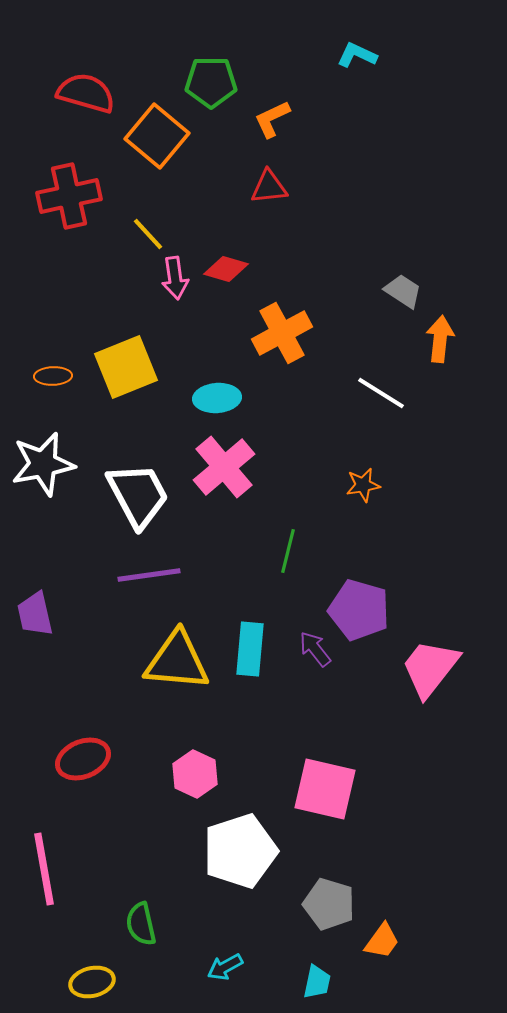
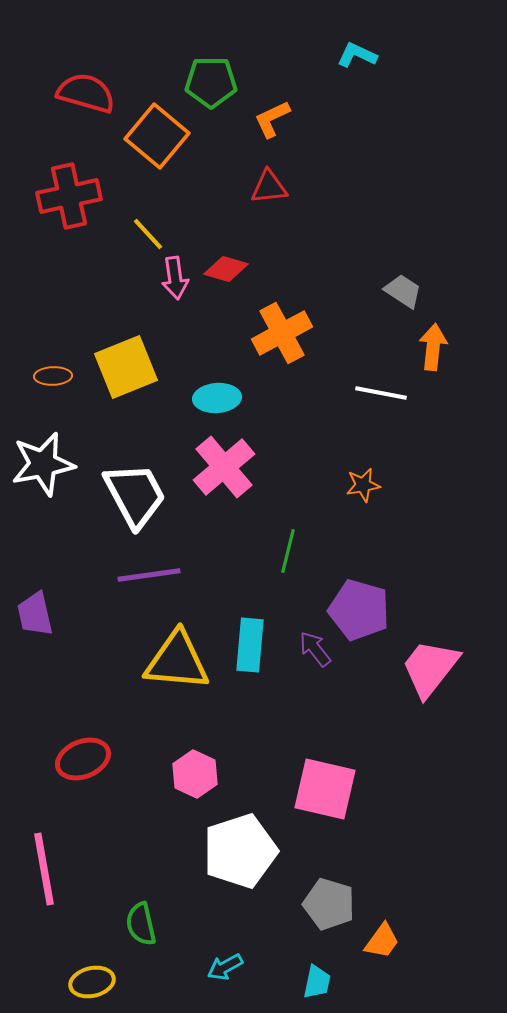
orange arrow: moved 7 px left, 8 px down
white line: rotated 21 degrees counterclockwise
white trapezoid: moved 3 px left
cyan rectangle: moved 4 px up
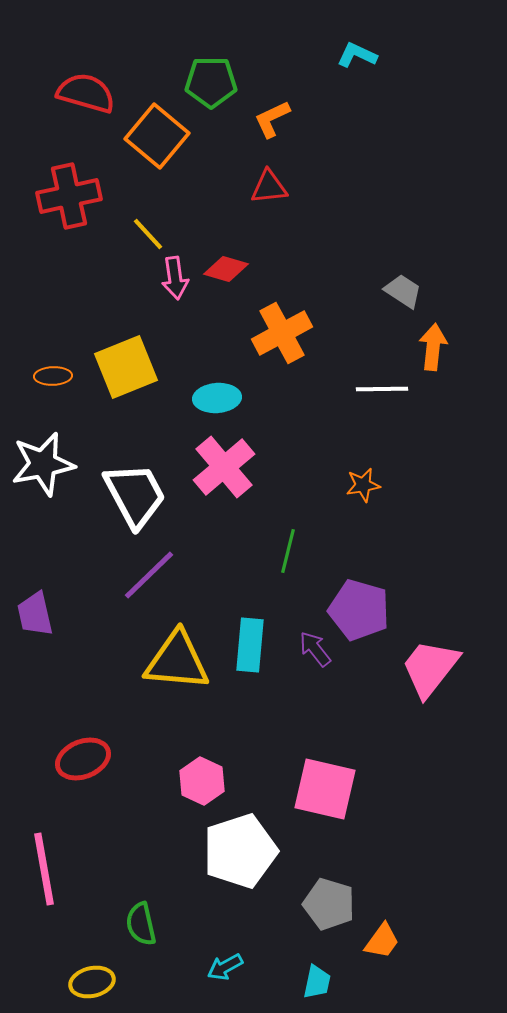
white line: moved 1 px right, 4 px up; rotated 12 degrees counterclockwise
purple line: rotated 36 degrees counterclockwise
pink hexagon: moved 7 px right, 7 px down
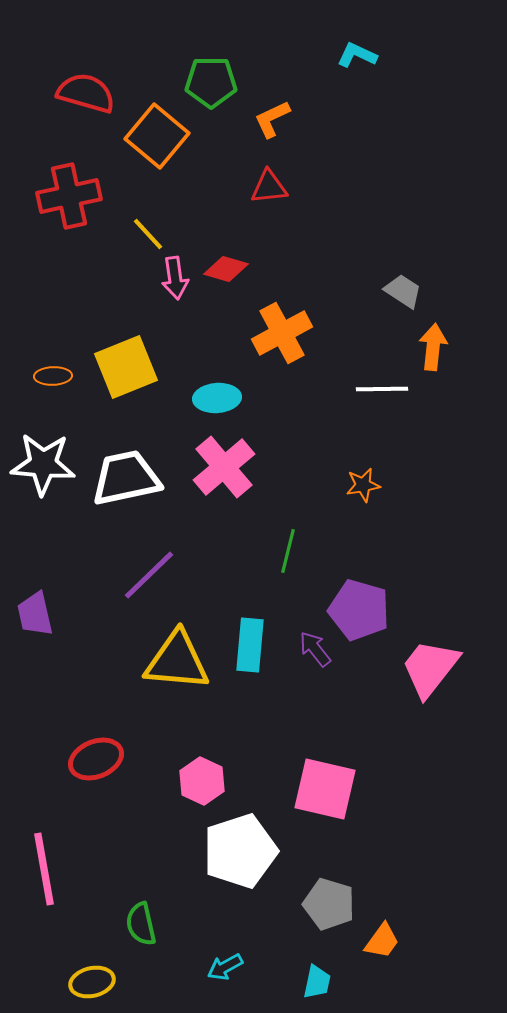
white star: rotated 16 degrees clockwise
white trapezoid: moved 9 px left, 17 px up; rotated 74 degrees counterclockwise
red ellipse: moved 13 px right
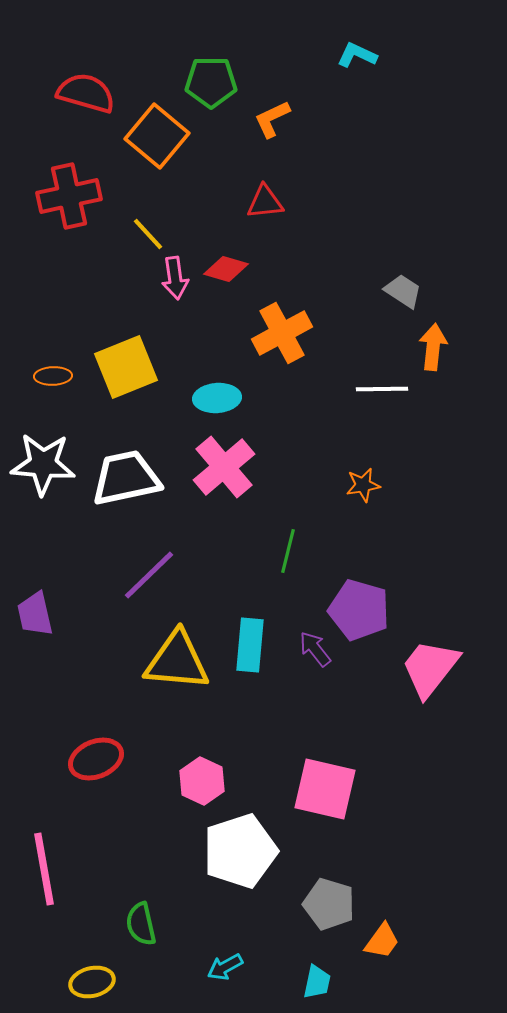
red triangle: moved 4 px left, 15 px down
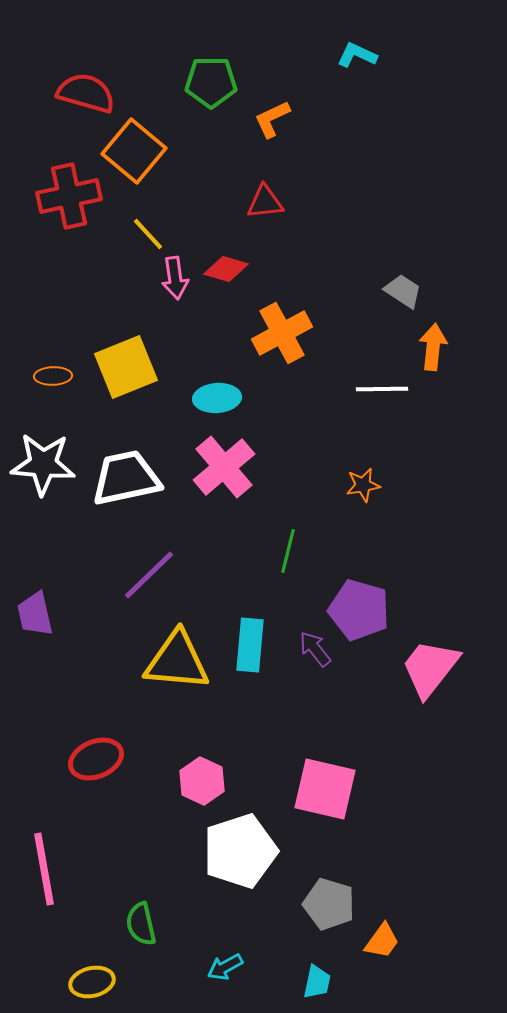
orange square: moved 23 px left, 15 px down
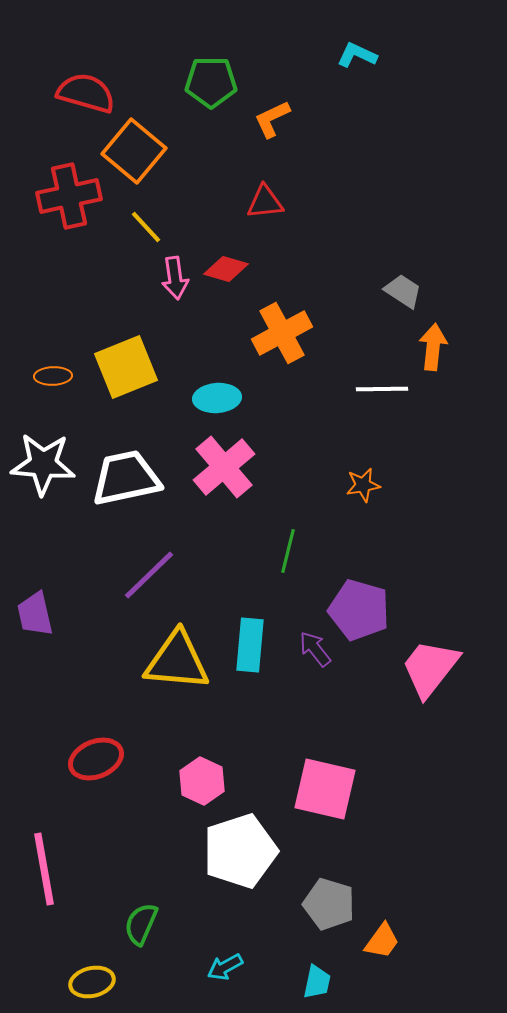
yellow line: moved 2 px left, 7 px up
green semicircle: rotated 36 degrees clockwise
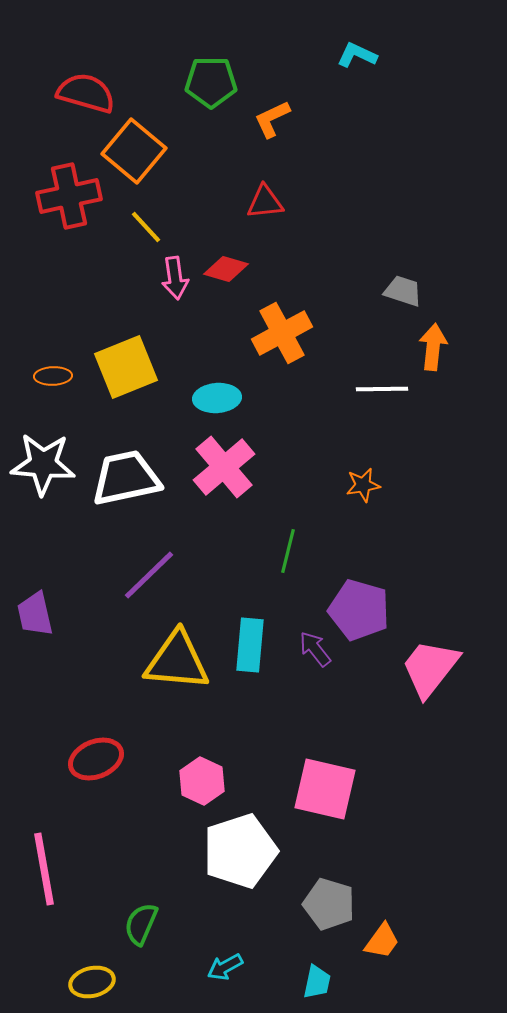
gray trapezoid: rotated 15 degrees counterclockwise
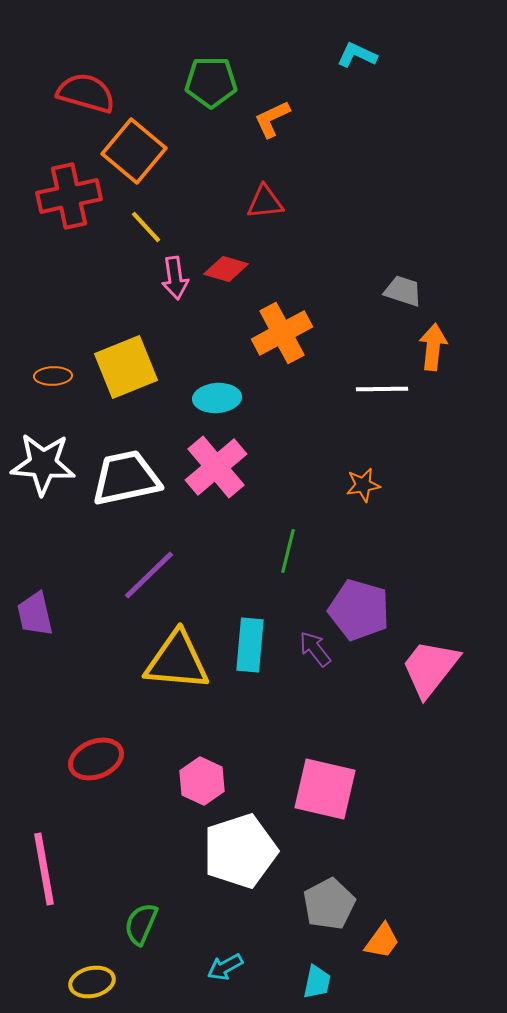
pink cross: moved 8 px left
gray pentagon: rotated 27 degrees clockwise
